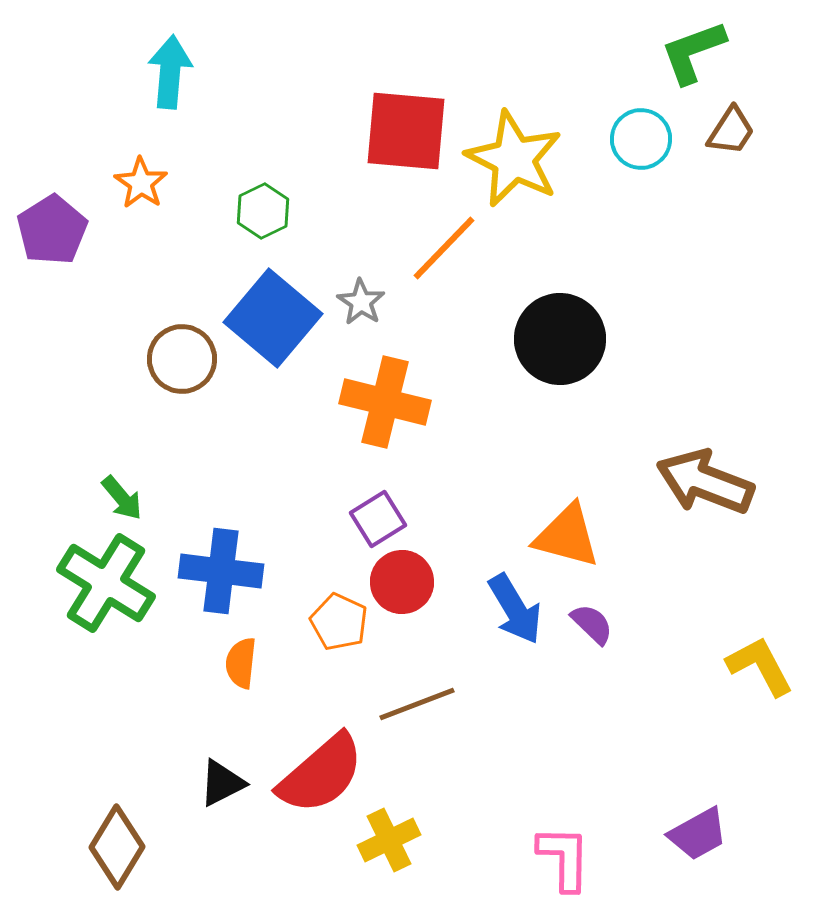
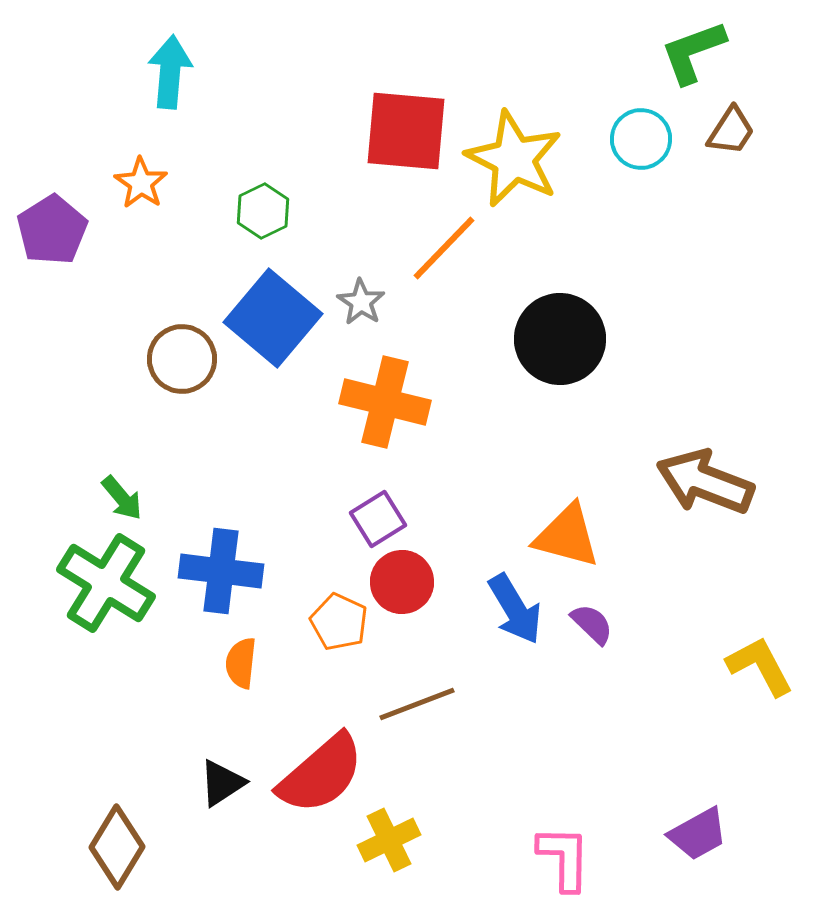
black triangle: rotated 6 degrees counterclockwise
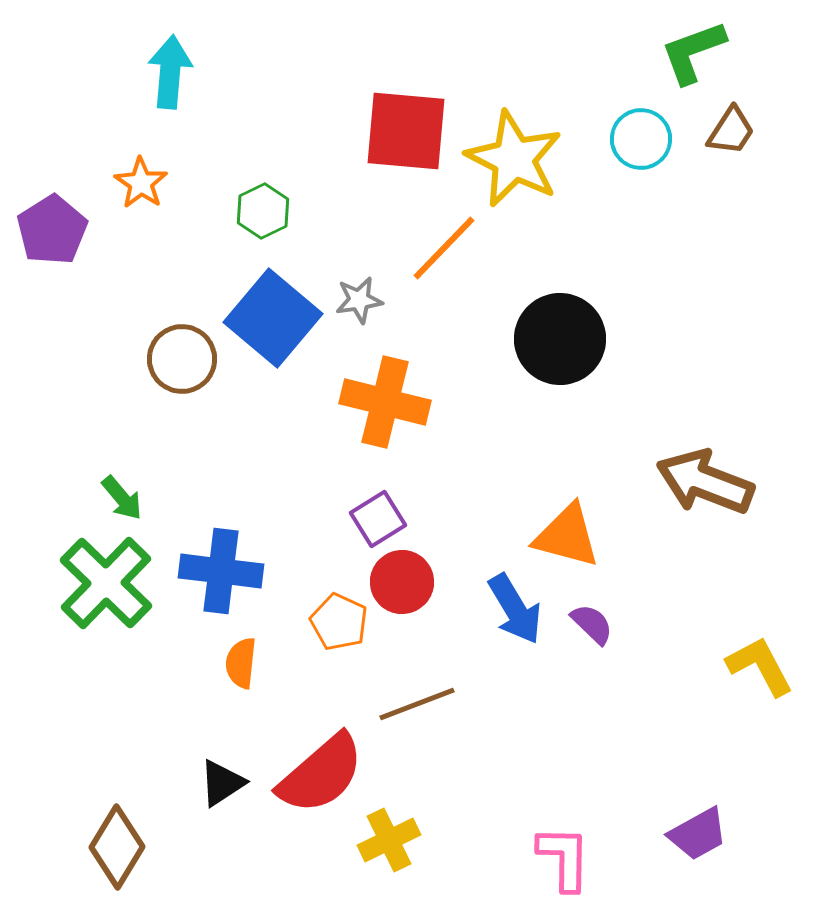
gray star: moved 2 px left, 2 px up; rotated 30 degrees clockwise
green cross: rotated 12 degrees clockwise
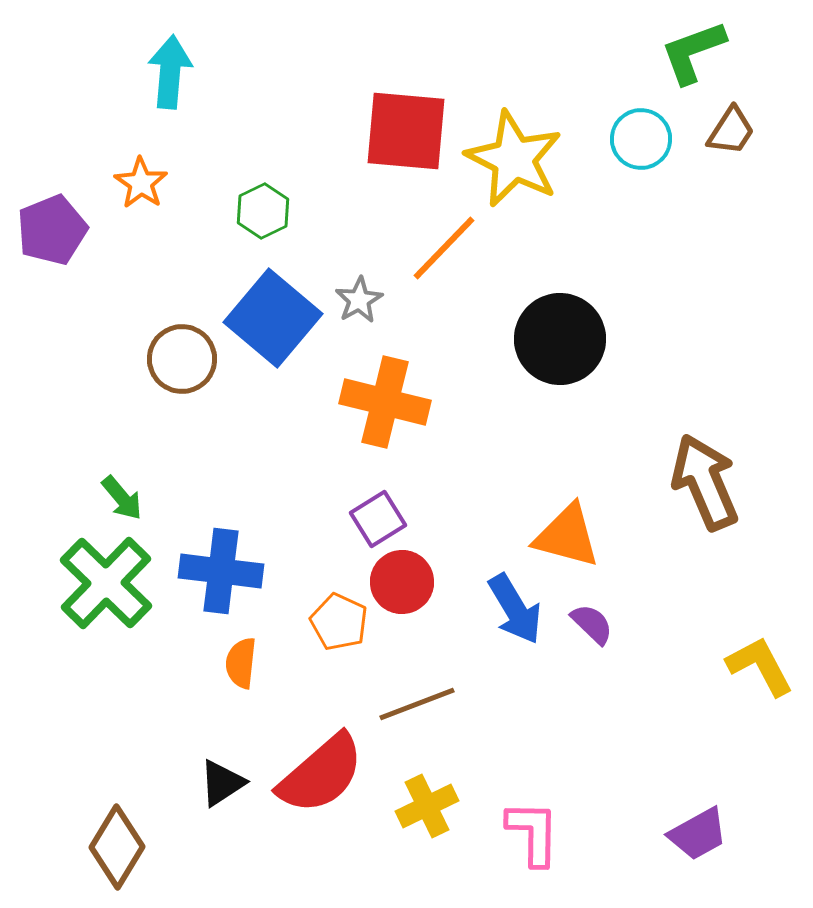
purple pentagon: rotated 10 degrees clockwise
gray star: rotated 21 degrees counterclockwise
brown arrow: rotated 46 degrees clockwise
yellow cross: moved 38 px right, 34 px up
pink L-shape: moved 31 px left, 25 px up
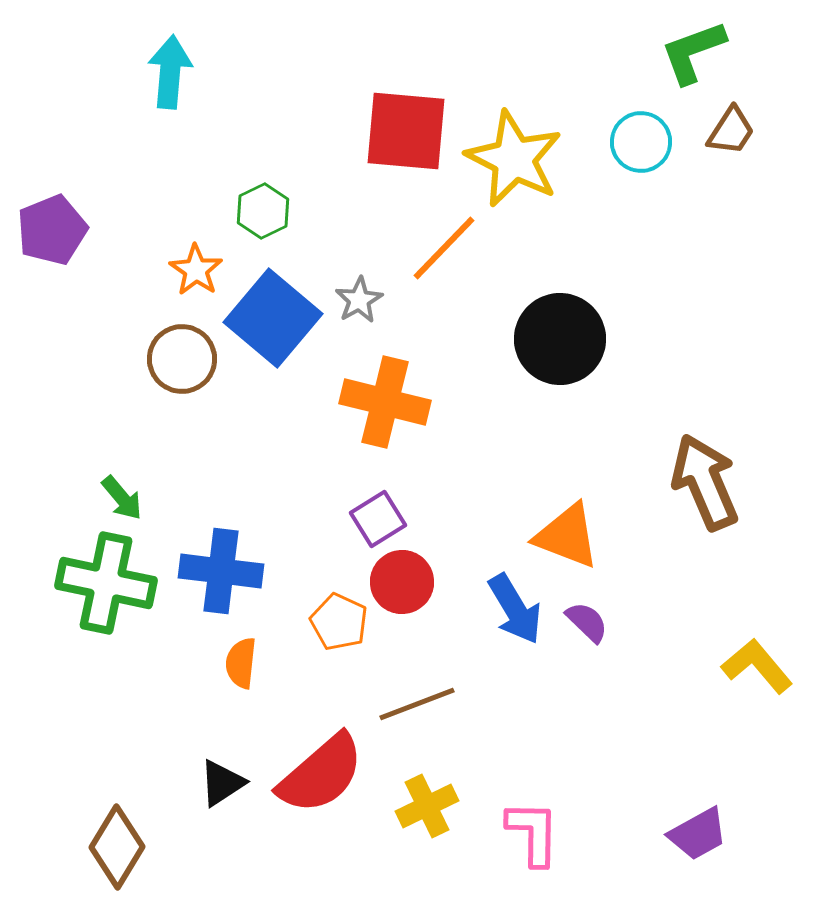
cyan circle: moved 3 px down
orange star: moved 55 px right, 87 px down
orange triangle: rotated 6 degrees clockwise
green cross: rotated 32 degrees counterclockwise
purple semicircle: moved 5 px left, 2 px up
yellow L-shape: moved 3 px left; rotated 12 degrees counterclockwise
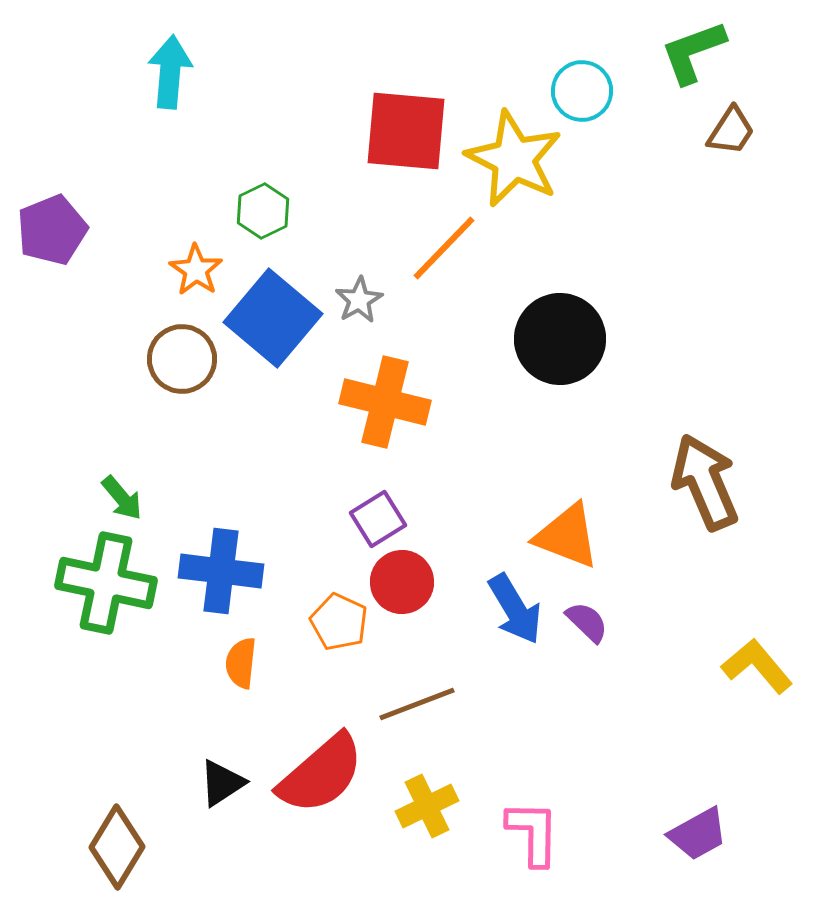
cyan circle: moved 59 px left, 51 px up
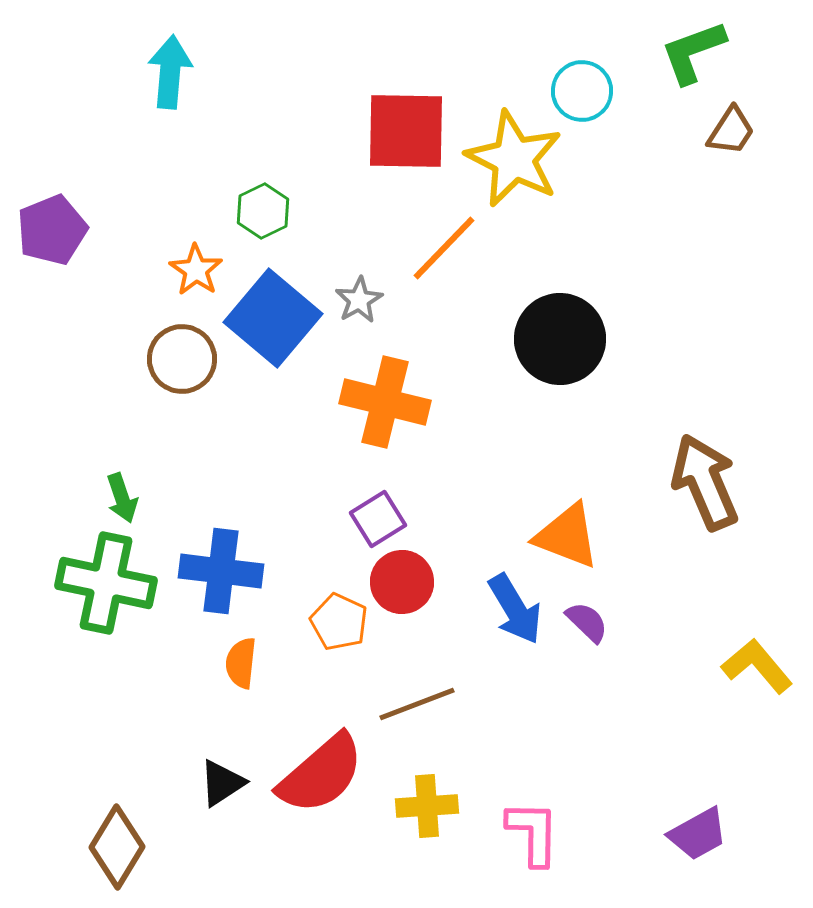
red square: rotated 4 degrees counterclockwise
green arrow: rotated 21 degrees clockwise
yellow cross: rotated 22 degrees clockwise
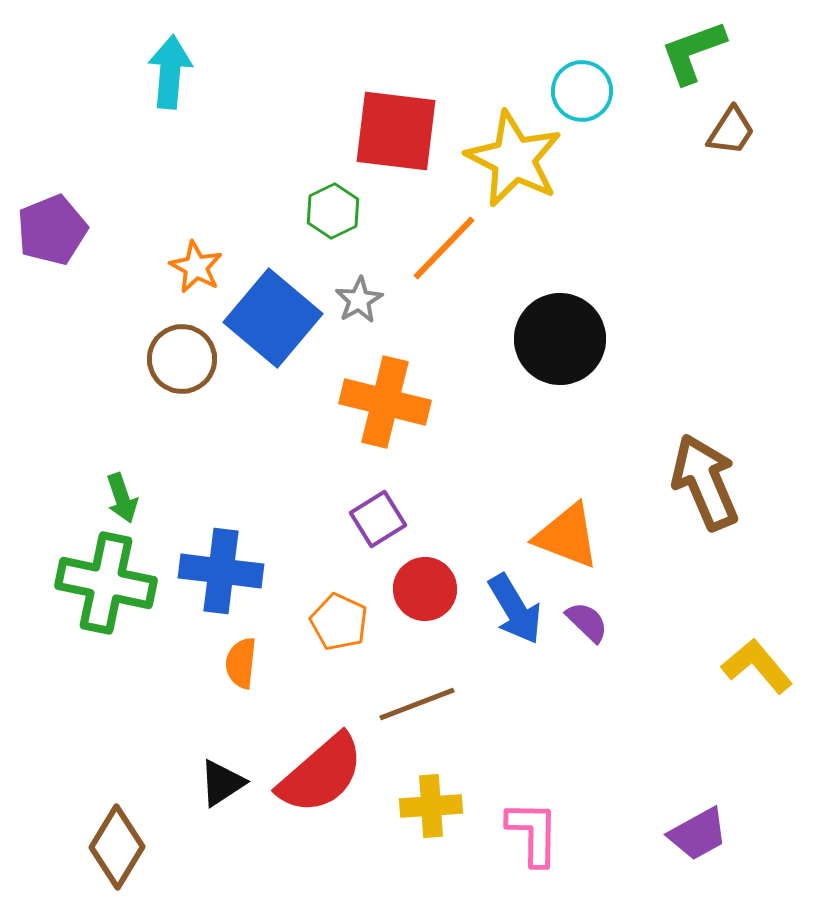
red square: moved 10 px left; rotated 6 degrees clockwise
green hexagon: moved 70 px right
orange star: moved 3 px up; rotated 6 degrees counterclockwise
red circle: moved 23 px right, 7 px down
yellow cross: moved 4 px right
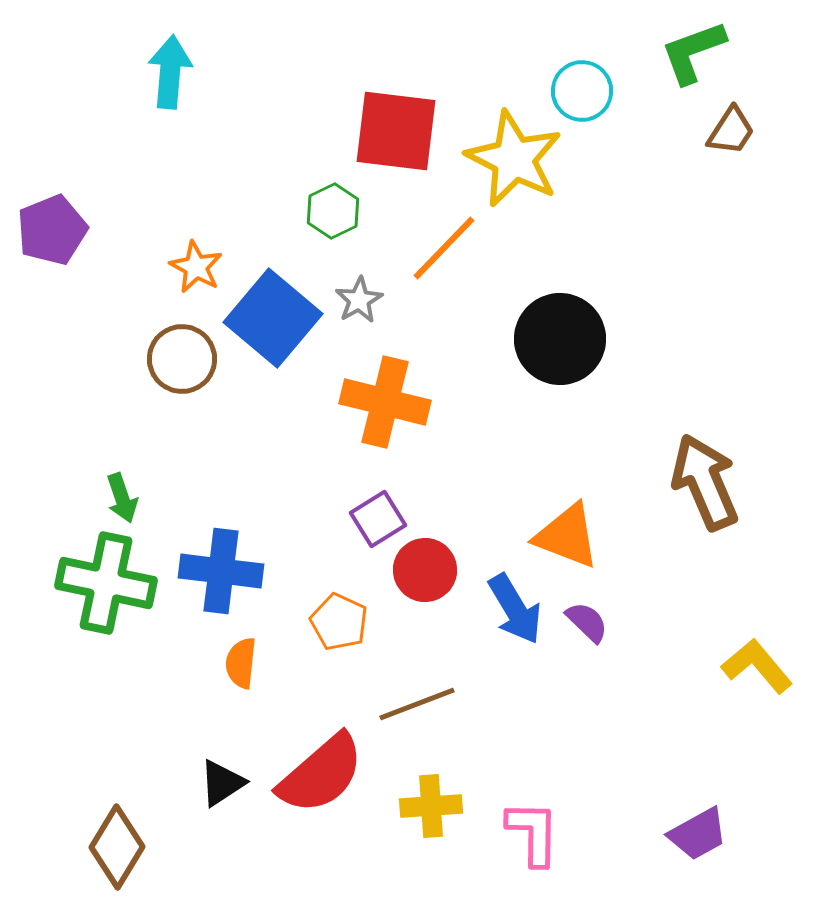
red circle: moved 19 px up
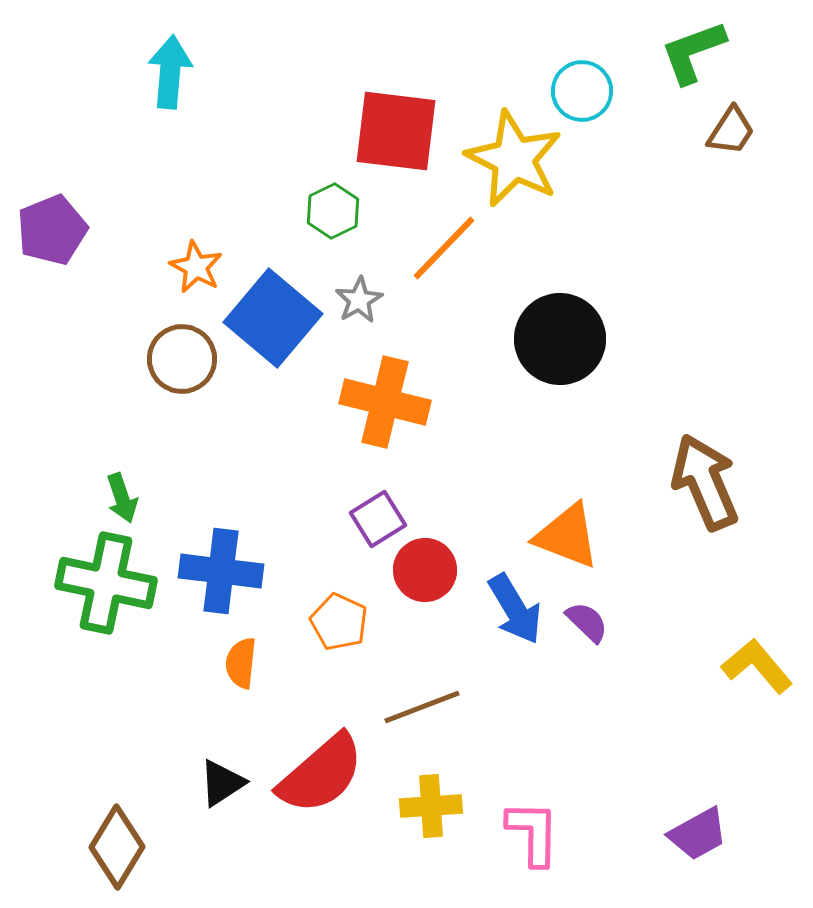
brown line: moved 5 px right, 3 px down
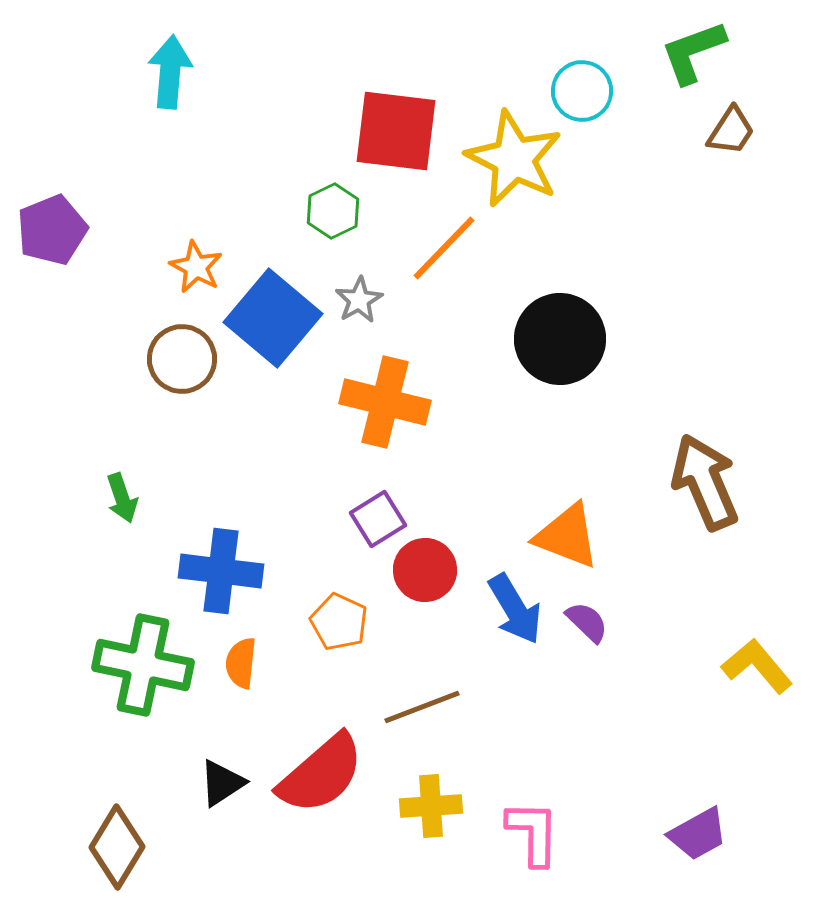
green cross: moved 37 px right, 82 px down
